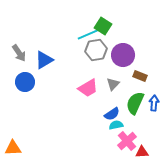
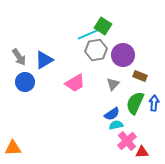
gray arrow: moved 4 px down
pink trapezoid: moved 13 px left, 5 px up
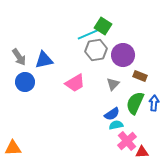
blue triangle: rotated 18 degrees clockwise
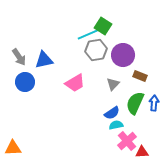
blue semicircle: moved 1 px up
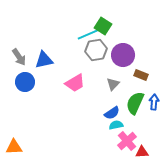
brown rectangle: moved 1 px right, 1 px up
blue arrow: moved 1 px up
orange triangle: moved 1 px right, 1 px up
